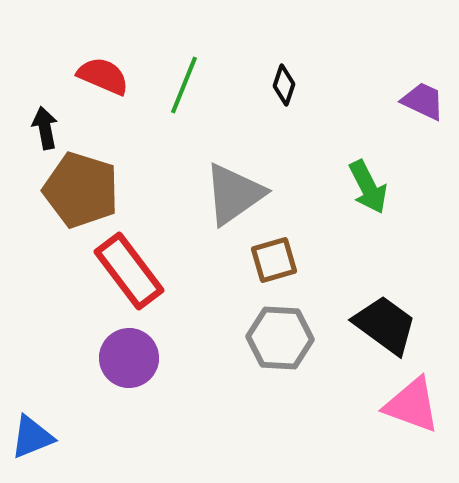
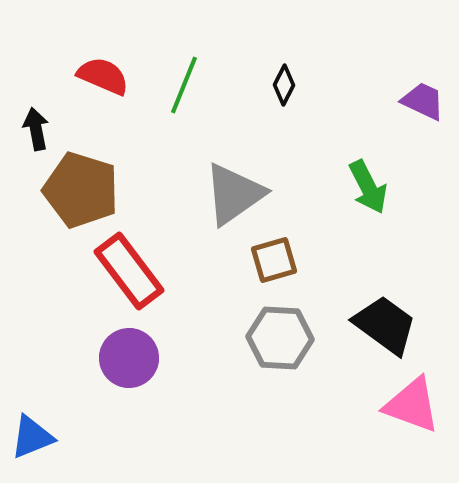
black diamond: rotated 9 degrees clockwise
black arrow: moved 9 px left, 1 px down
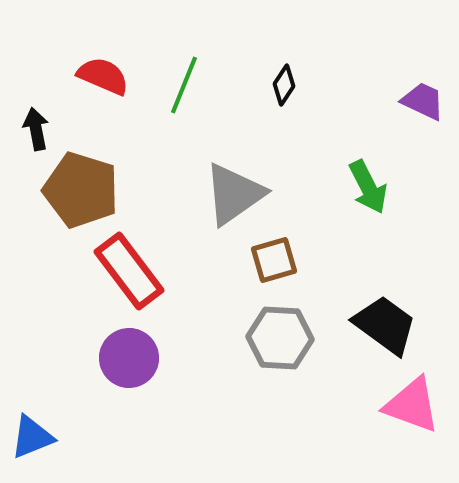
black diamond: rotated 6 degrees clockwise
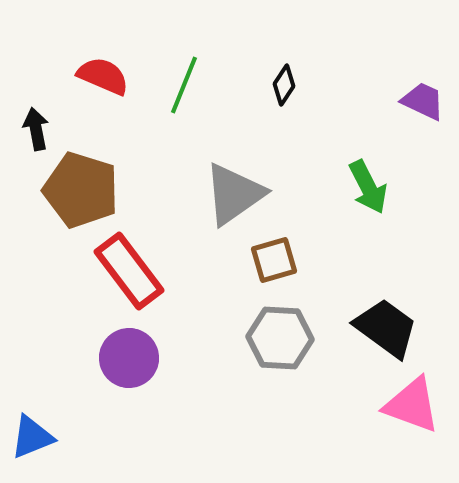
black trapezoid: moved 1 px right, 3 px down
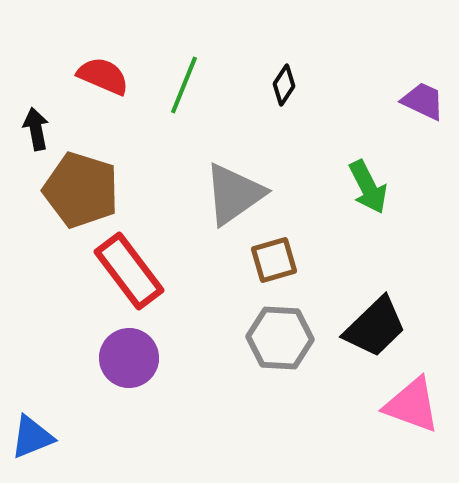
black trapezoid: moved 11 px left, 1 px up; rotated 100 degrees clockwise
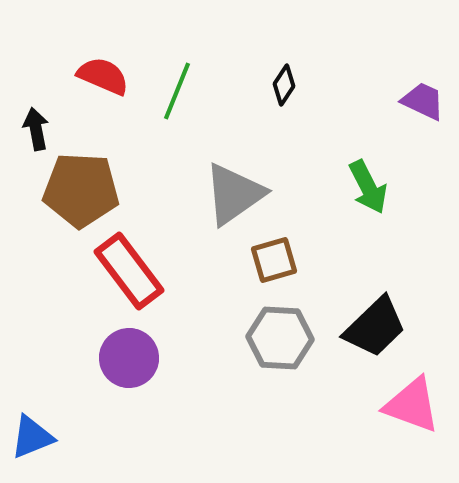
green line: moved 7 px left, 6 px down
brown pentagon: rotated 14 degrees counterclockwise
